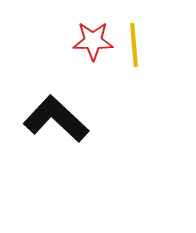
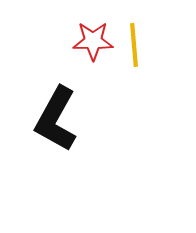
black L-shape: rotated 104 degrees counterclockwise
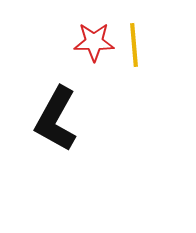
red star: moved 1 px right, 1 px down
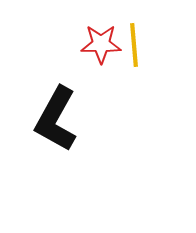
red star: moved 7 px right, 2 px down
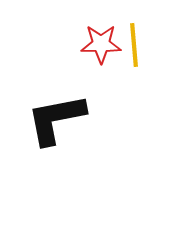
black L-shape: rotated 50 degrees clockwise
